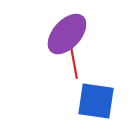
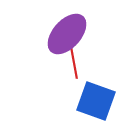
blue square: rotated 12 degrees clockwise
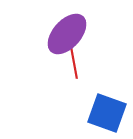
blue square: moved 11 px right, 12 px down
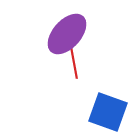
blue square: moved 1 px right, 1 px up
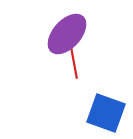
blue square: moved 2 px left, 1 px down
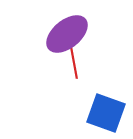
purple ellipse: rotated 9 degrees clockwise
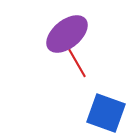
red line: moved 3 px right; rotated 20 degrees counterclockwise
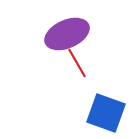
purple ellipse: rotated 15 degrees clockwise
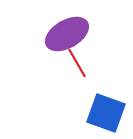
purple ellipse: rotated 6 degrees counterclockwise
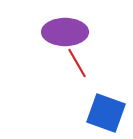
purple ellipse: moved 2 px left, 2 px up; rotated 30 degrees clockwise
